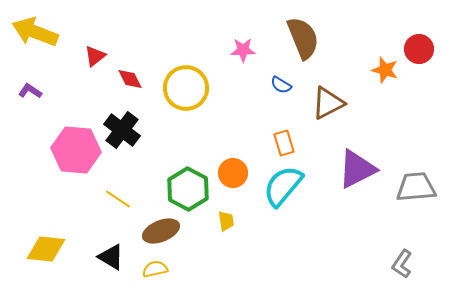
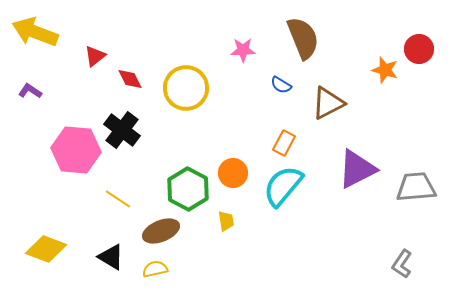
orange rectangle: rotated 45 degrees clockwise
yellow diamond: rotated 15 degrees clockwise
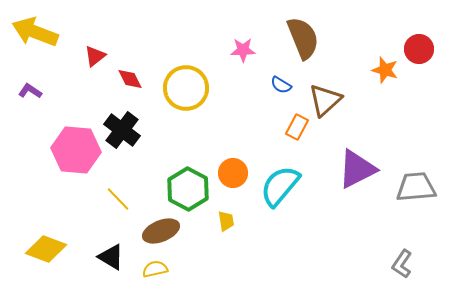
brown triangle: moved 3 px left, 3 px up; rotated 15 degrees counterclockwise
orange rectangle: moved 13 px right, 16 px up
cyan semicircle: moved 3 px left
yellow line: rotated 12 degrees clockwise
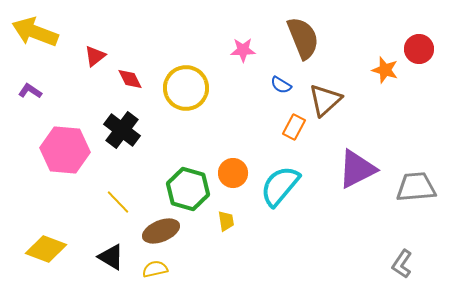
orange rectangle: moved 3 px left
pink hexagon: moved 11 px left
green hexagon: rotated 12 degrees counterclockwise
yellow line: moved 3 px down
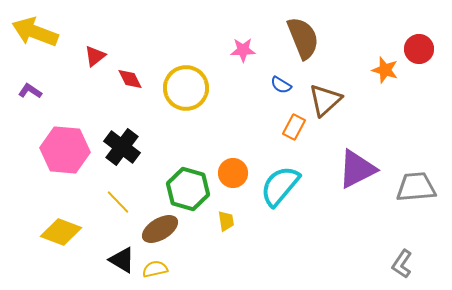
black cross: moved 17 px down
brown ellipse: moved 1 px left, 2 px up; rotated 9 degrees counterclockwise
yellow diamond: moved 15 px right, 17 px up
black triangle: moved 11 px right, 3 px down
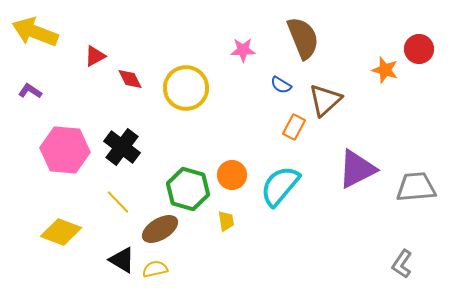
red triangle: rotated 10 degrees clockwise
orange circle: moved 1 px left, 2 px down
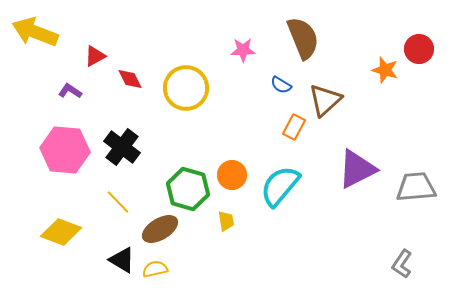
purple L-shape: moved 40 px right
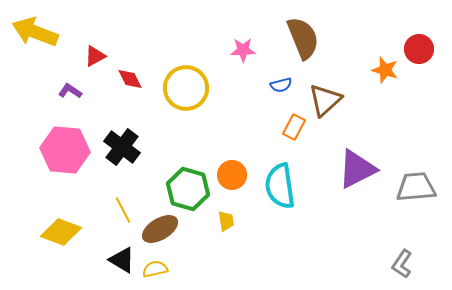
blue semicircle: rotated 45 degrees counterclockwise
cyan semicircle: rotated 48 degrees counterclockwise
yellow line: moved 5 px right, 8 px down; rotated 16 degrees clockwise
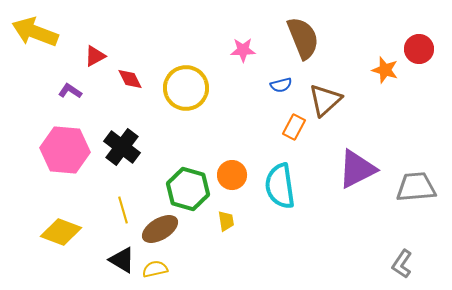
yellow line: rotated 12 degrees clockwise
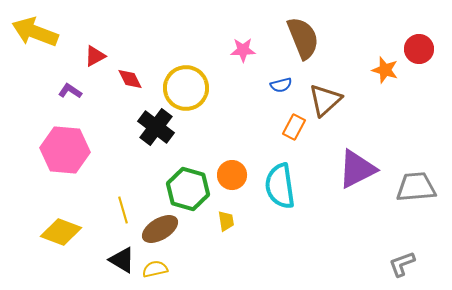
black cross: moved 34 px right, 20 px up
gray L-shape: rotated 36 degrees clockwise
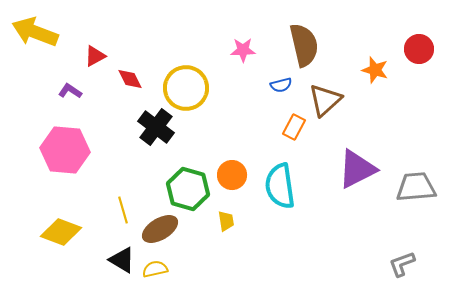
brown semicircle: moved 1 px right, 7 px down; rotated 9 degrees clockwise
orange star: moved 10 px left
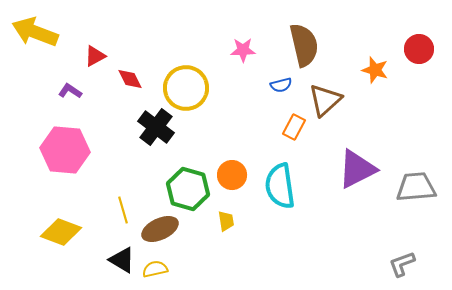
brown ellipse: rotated 6 degrees clockwise
